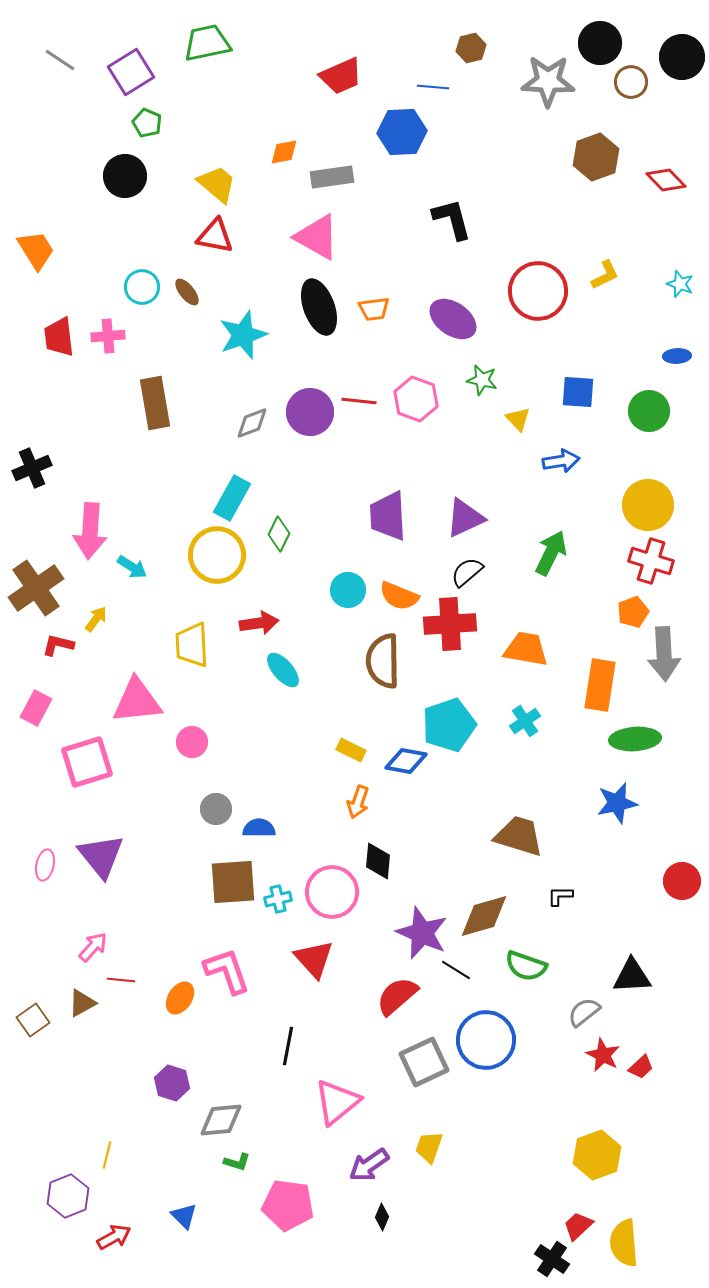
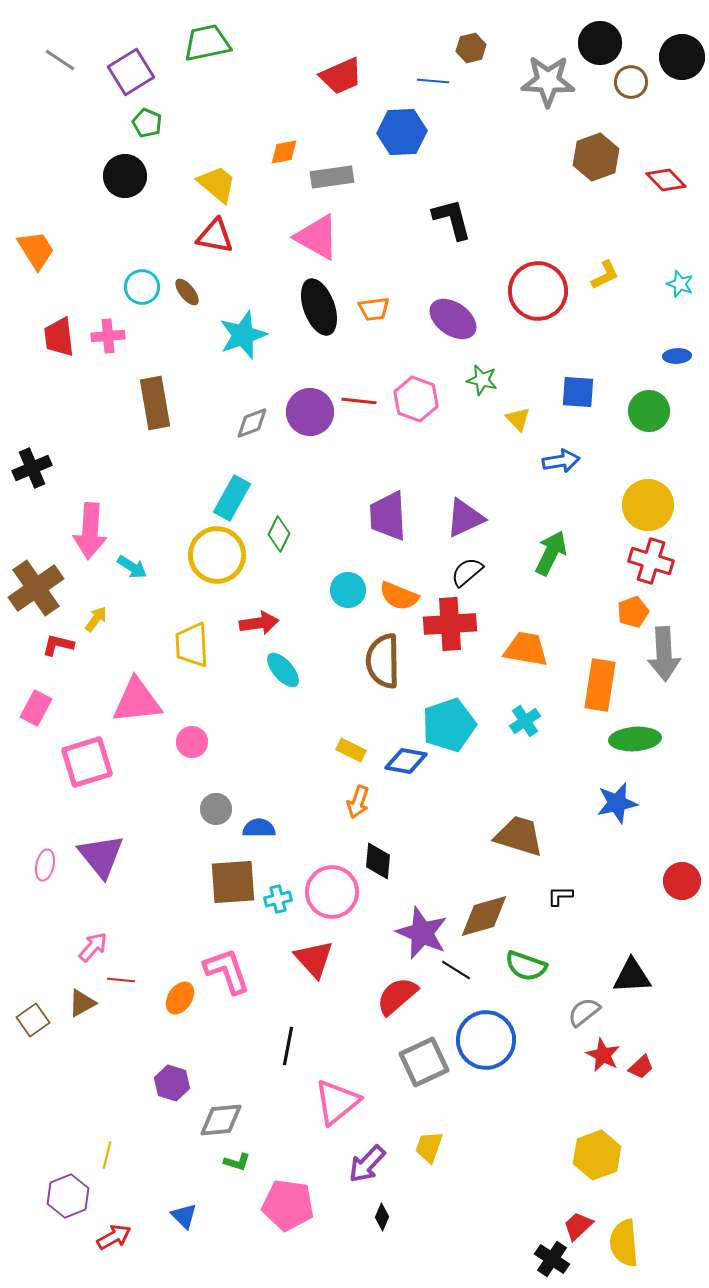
blue line at (433, 87): moved 6 px up
purple arrow at (369, 1165): moved 2 px left, 1 px up; rotated 12 degrees counterclockwise
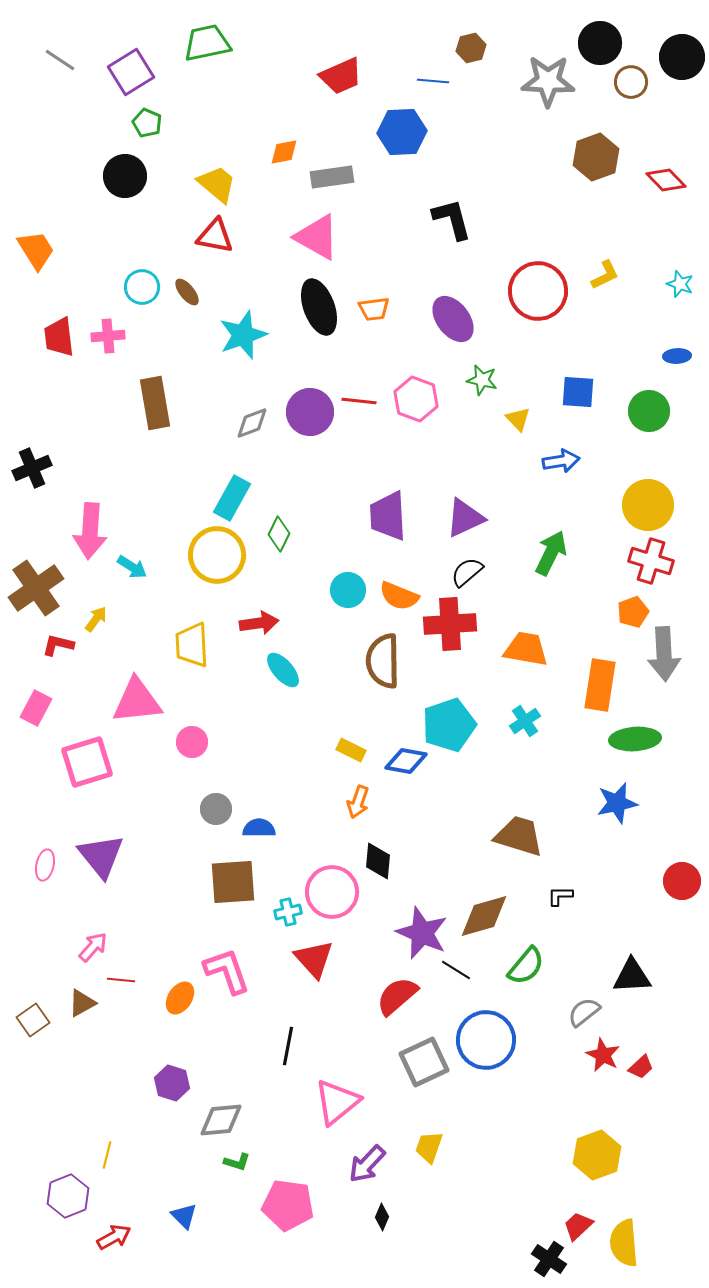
purple ellipse at (453, 319): rotated 18 degrees clockwise
cyan cross at (278, 899): moved 10 px right, 13 px down
green semicircle at (526, 966): rotated 69 degrees counterclockwise
black cross at (552, 1259): moved 3 px left
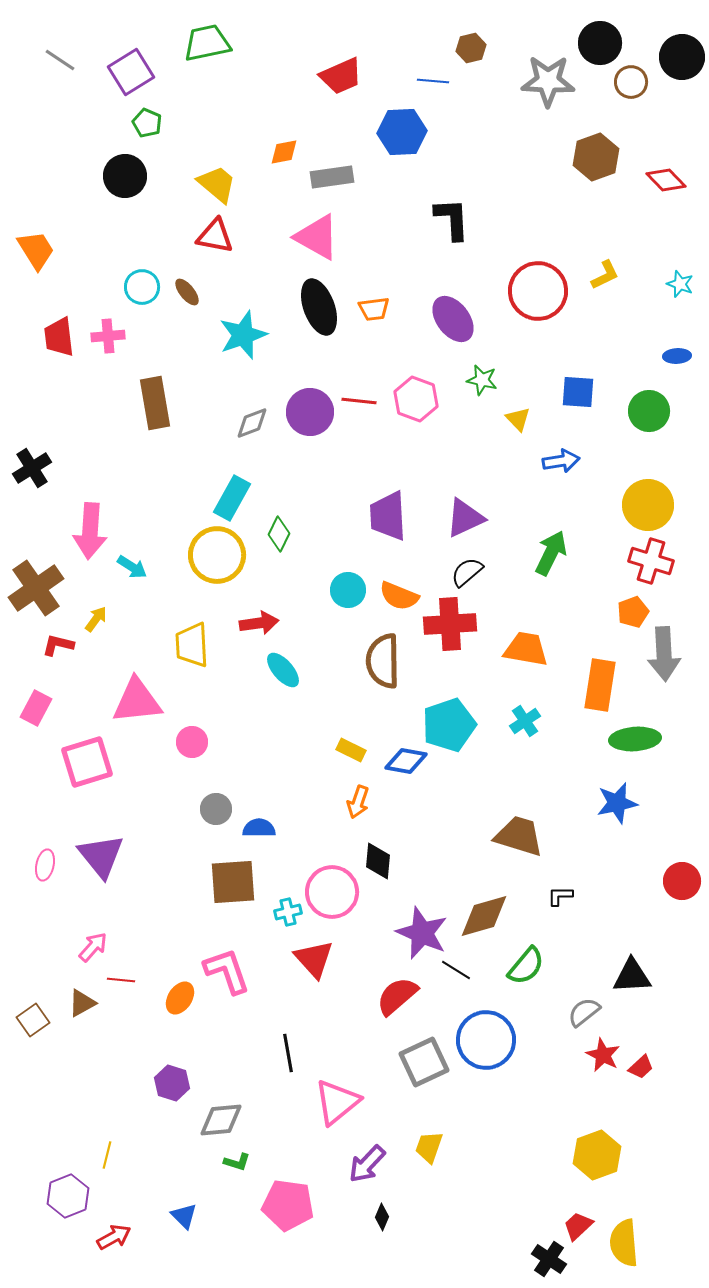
black L-shape at (452, 219): rotated 12 degrees clockwise
black cross at (32, 468): rotated 9 degrees counterclockwise
black line at (288, 1046): moved 7 px down; rotated 21 degrees counterclockwise
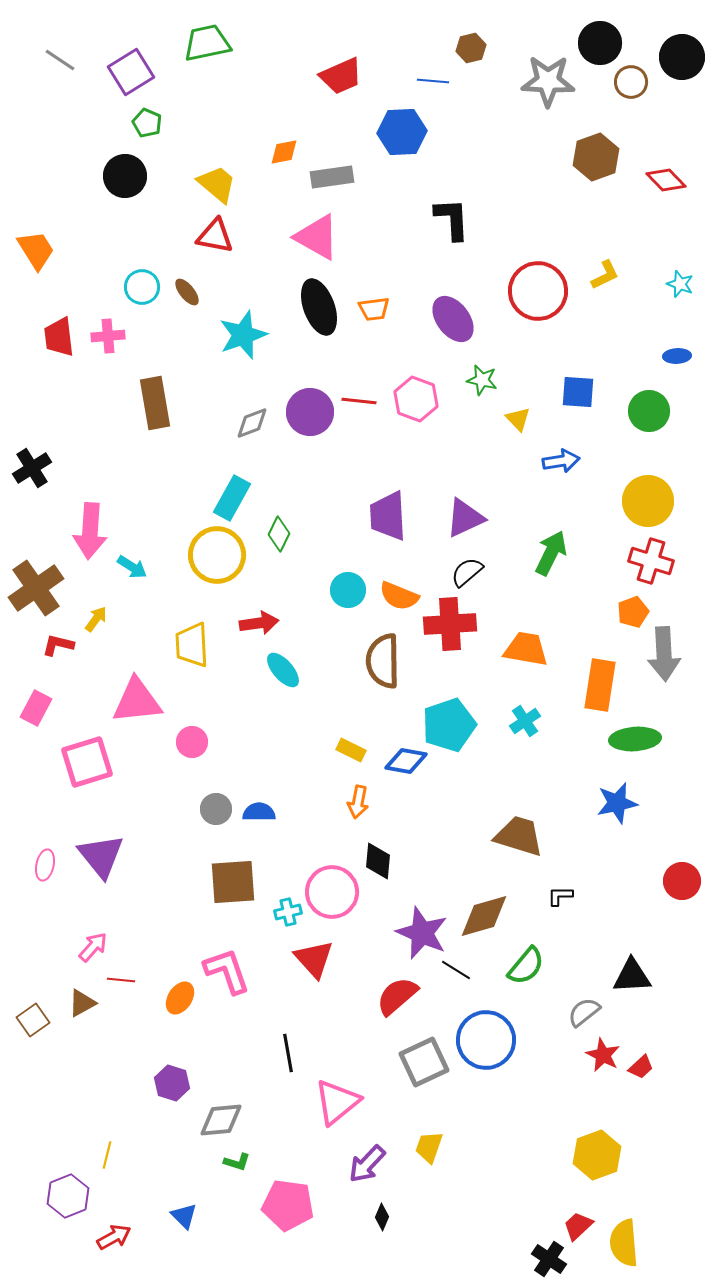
yellow circle at (648, 505): moved 4 px up
orange arrow at (358, 802): rotated 8 degrees counterclockwise
blue semicircle at (259, 828): moved 16 px up
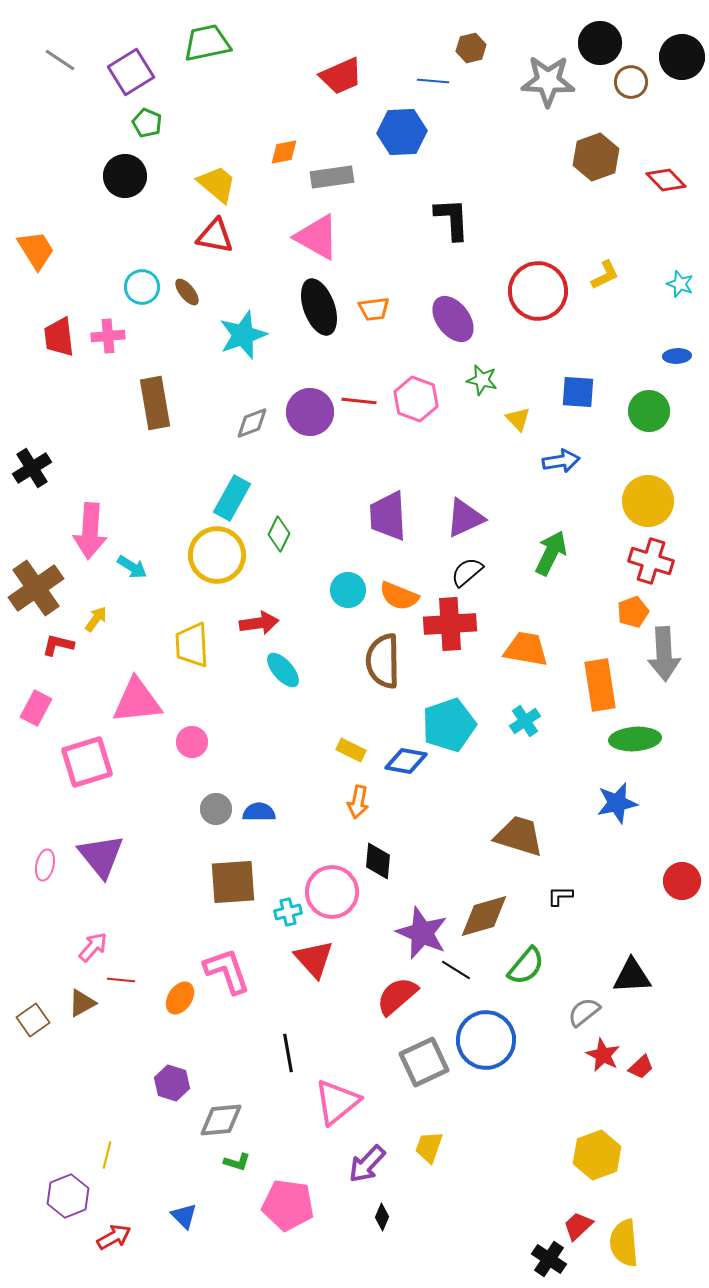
orange rectangle at (600, 685): rotated 18 degrees counterclockwise
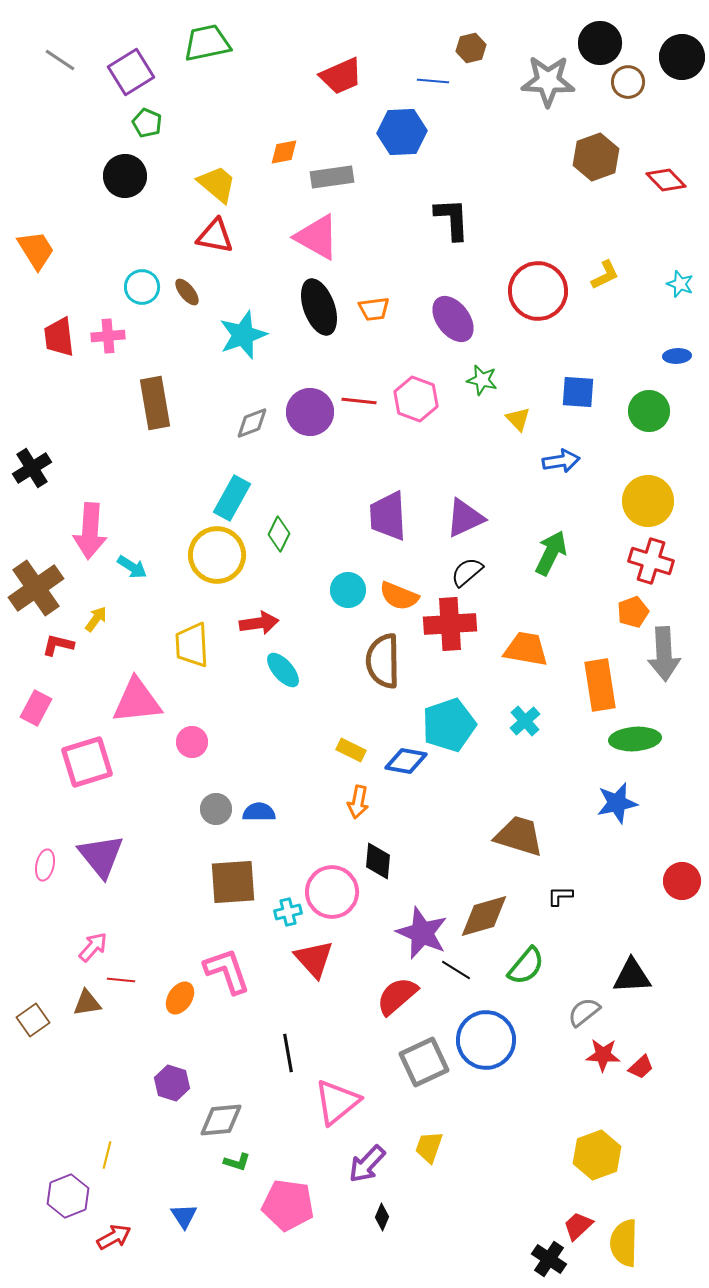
brown circle at (631, 82): moved 3 px left
cyan cross at (525, 721): rotated 8 degrees counterclockwise
brown triangle at (82, 1003): moved 5 px right; rotated 20 degrees clockwise
red star at (603, 1055): rotated 24 degrees counterclockwise
blue triangle at (184, 1216): rotated 12 degrees clockwise
yellow semicircle at (624, 1243): rotated 6 degrees clockwise
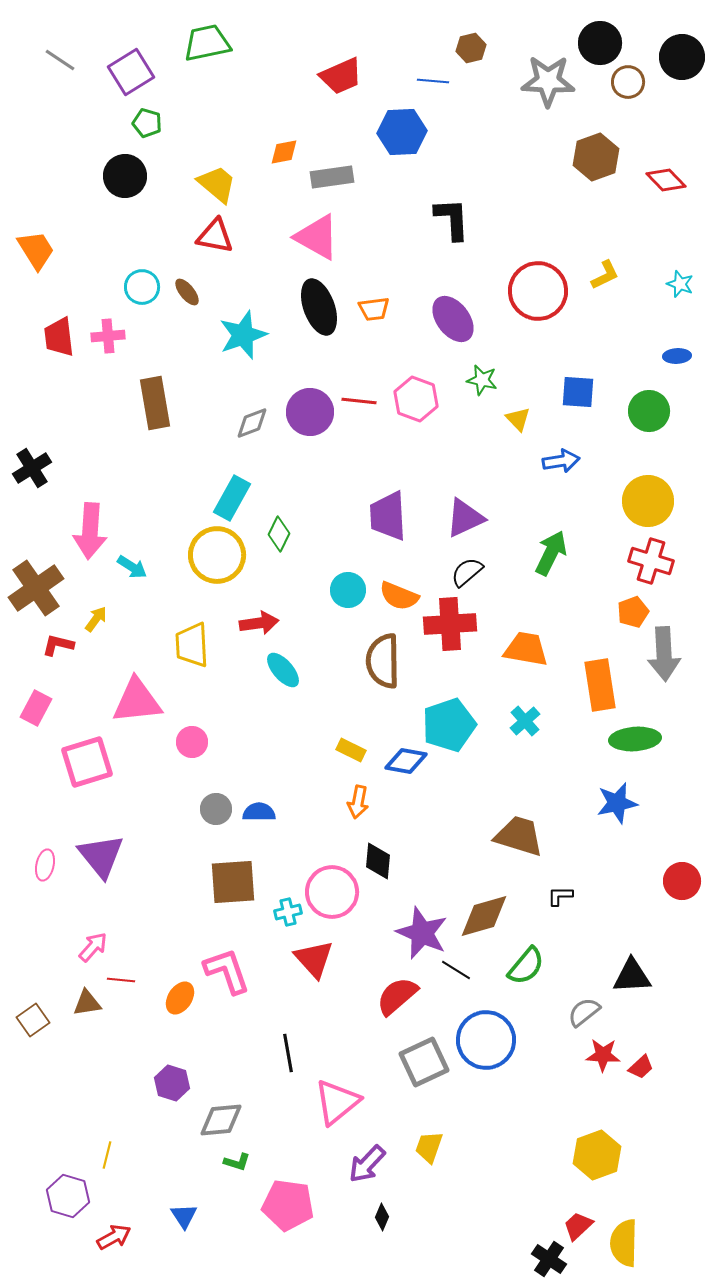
green pentagon at (147, 123): rotated 8 degrees counterclockwise
purple hexagon at (68, 1196): rotated 21 degrees counterclockwise
